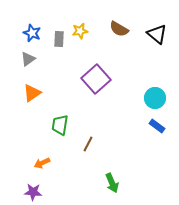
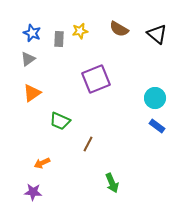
purple square: rotated 20 degrees clockwise
green trapezoid: moved 4 px up; rotated 75 degrees counterclockwise
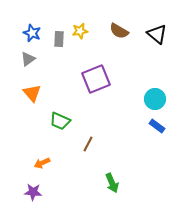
brown semicircle: moved 2 px down
orange triangle: rotated 36 degrees counterclockwise
cyan circle: moved 1 px down
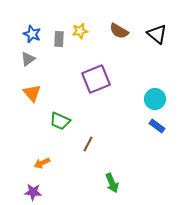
blue star: moved 1 px down
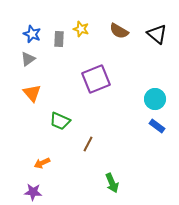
yellow star: moved 1 px right, 2 px up; rotated 28 degrees clockwise
